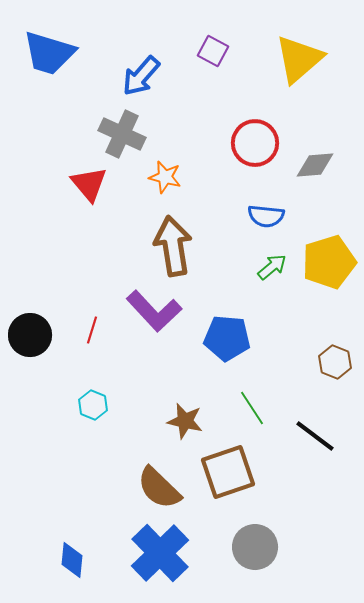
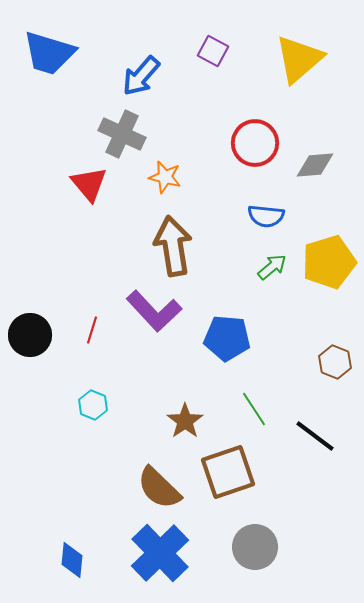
green line: moved 2 px right, 1 px down
brown star: rotated 24 degrees clockwise
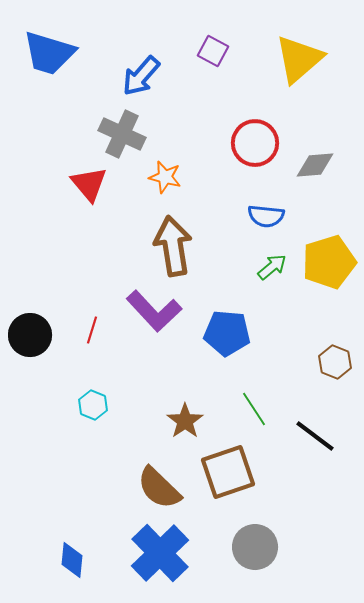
blue pentagon: moved 5 px up
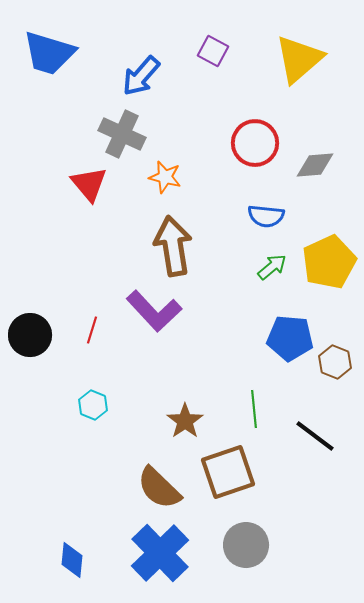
yellow pentagon: rotated 8 degrees counterclockwise
blue pentagon: moved 63 px right, 5 px down
green line: rotated 27 degrees clockwise
gray circle: moved 9 px left, 2 px up
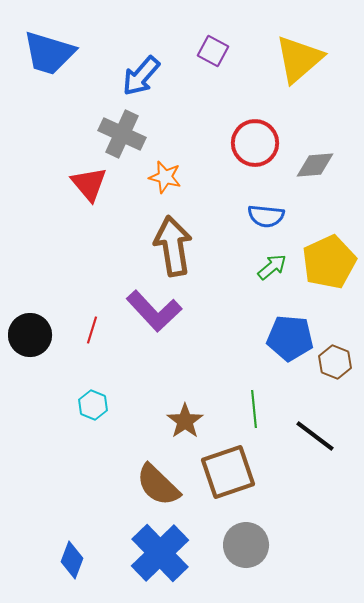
brown semicircle: moved 1 px left, 3 px up
blue diamond: rotated 15 degrees clockwise
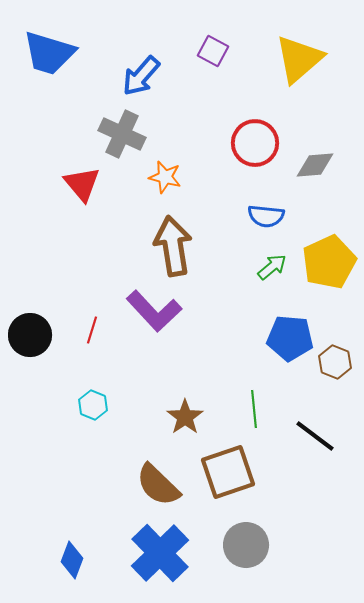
red triangle: moved 7 px left
brown star: moved 4 px up
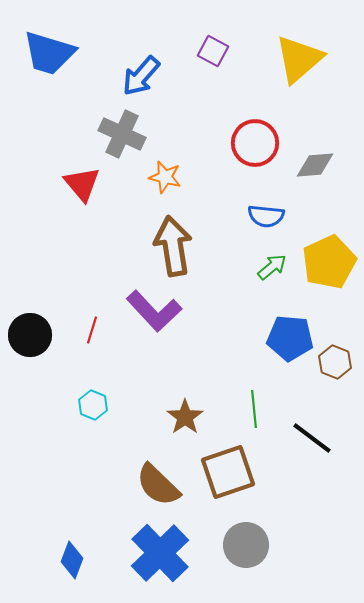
black line: moved 3 px left, 2 px down
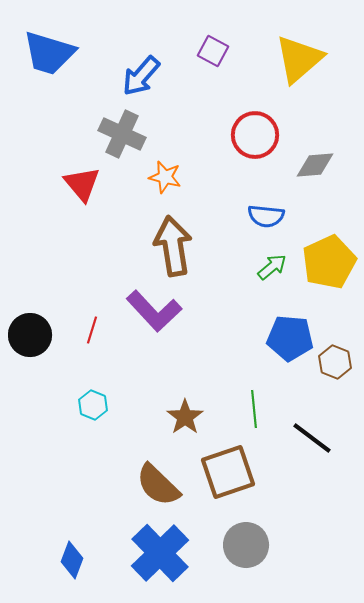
red circle: moved 8 px up
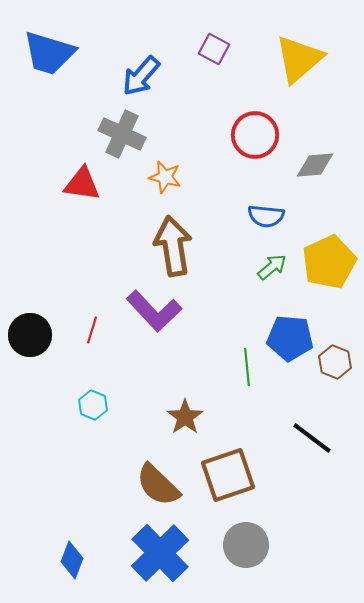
purple square: moved 1 px right, 2 px up
red triangle: rotated 42 degrees counterclockwise
green line: moved 7 px left, 42 px up
brown square: moved 3 px down
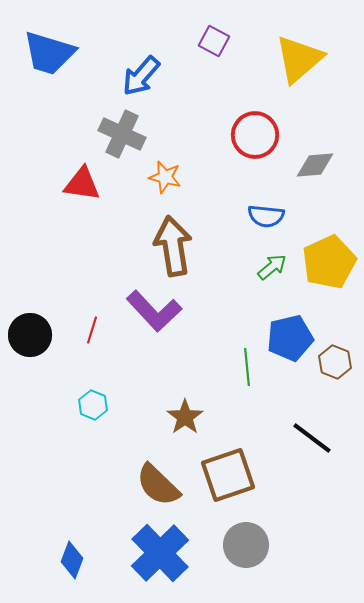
purple square: moved 8 px up
blue pentagon: rotated 18 degrees counterclockwise
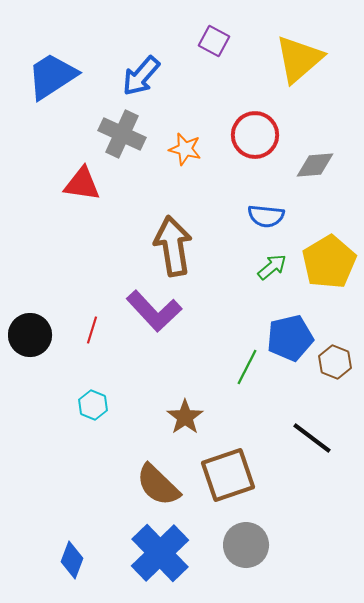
blue trapezoid: moved 3 px right, 23 px down; rotated 130 degrees clockwise
orange star: moved 20 px right, 28 px up
yellow pentagon: rotated 6 degrees counterclockwise
green line: rotated 33 degrees clockwise
